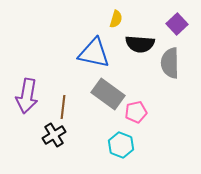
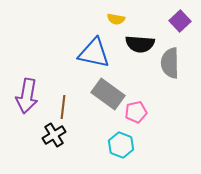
yellow semicircle: rotated 84 degrees clockwise
purple square: moved 3 px right, 3 px up
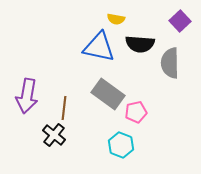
blue triangle: moved 5 px right, 6 px up
brown line: moved 1 px right, 1 px down
black cross: rotated 20 degrees counterclockwise
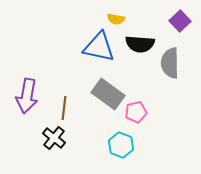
black cross: moved 3 px down
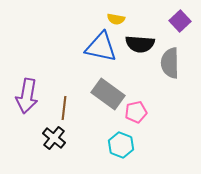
blue triangle: moved 2 px right
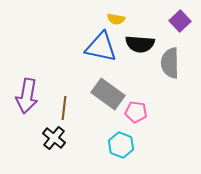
pink pentagon: rotated 20 degrees clockwise
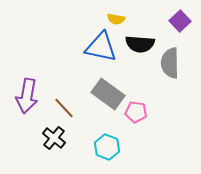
brown line: rotated 50 degrees counterclockwise
cyan hexagon: moved 14 px left, 2 px down
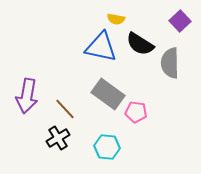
black semicircle: rotated 28 degrees clockwise
brown line: moved 1 px right, 1 px down
black cross: moved 4 px right; rotated 20 degrees clockwise
cyan hexagon: rotated 15 degrees counterclockwise
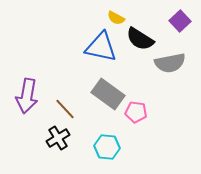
yellow semicircle: moved 1 px up; rotated 18 degrees clockwise
black semicircle: moved 5 px up
gray semicircle: rotated 100 degrees counterclockwise
